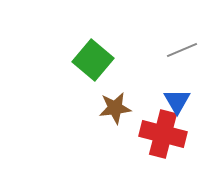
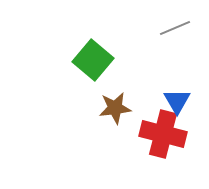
gray line: moved 7 px left, 22 px up
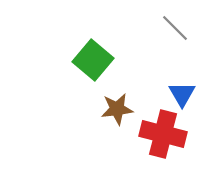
gray line: rotated 68 degrees clockwise
blue triangle: moved 5 px right, 7 px up
brown star: moved 2 px right, 1 px down
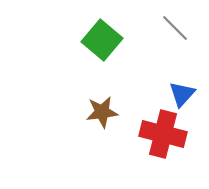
green square: moved 9 px right, 20 px up
blue triangle: rotated 12 degrees clockwise
brown star: moved 15 px left, 3 px down
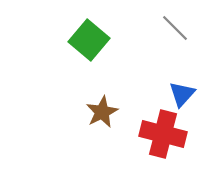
green square: moved 13 px left
brown star: rotated 20 degrees counterclockwise
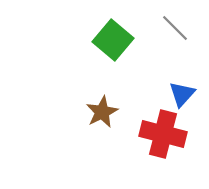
green square: moved 24 px right
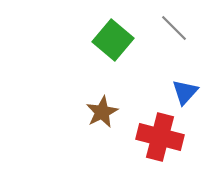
gray line: moved 1 px left
blue triangle: moved 3 px right, 2 px up
red cross: moved 3 px left, 3 px down
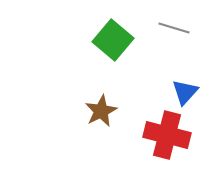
gray line: rotated 28 degrees counterclockwise
brown star: moved 1 px left, 1 px up
red cross: moved 7 px right, 2 px up
